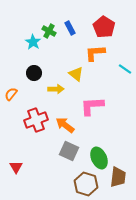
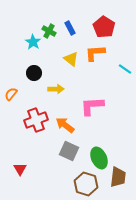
yellow triangle: moved 5 px left, 15 px up
red triangle: moved 4 px right, 2 px down
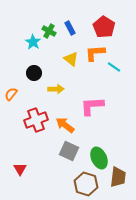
cyan line: moved 11 px left, 2 px up
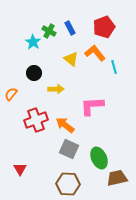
red pentagon: rotated 20 degrees clockwise
orange L-shape: rotated 55 degrees clockwise
cyan line: rotated 40 degrees clockwise
gray square: moved 2 px up
brown trapezoid: moved 1 px left, 1 px down; rotated 110 degrees counterclockwise
brown hexagon: moved 18 px left; rotated 15 degrees counterclockwise
